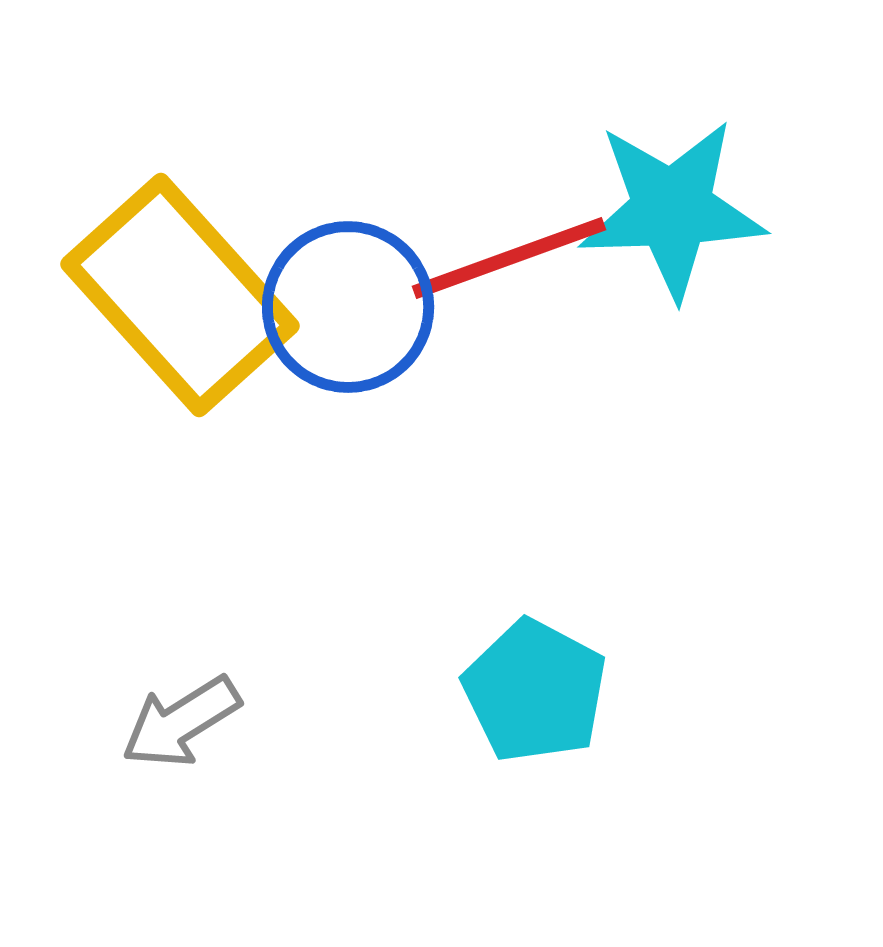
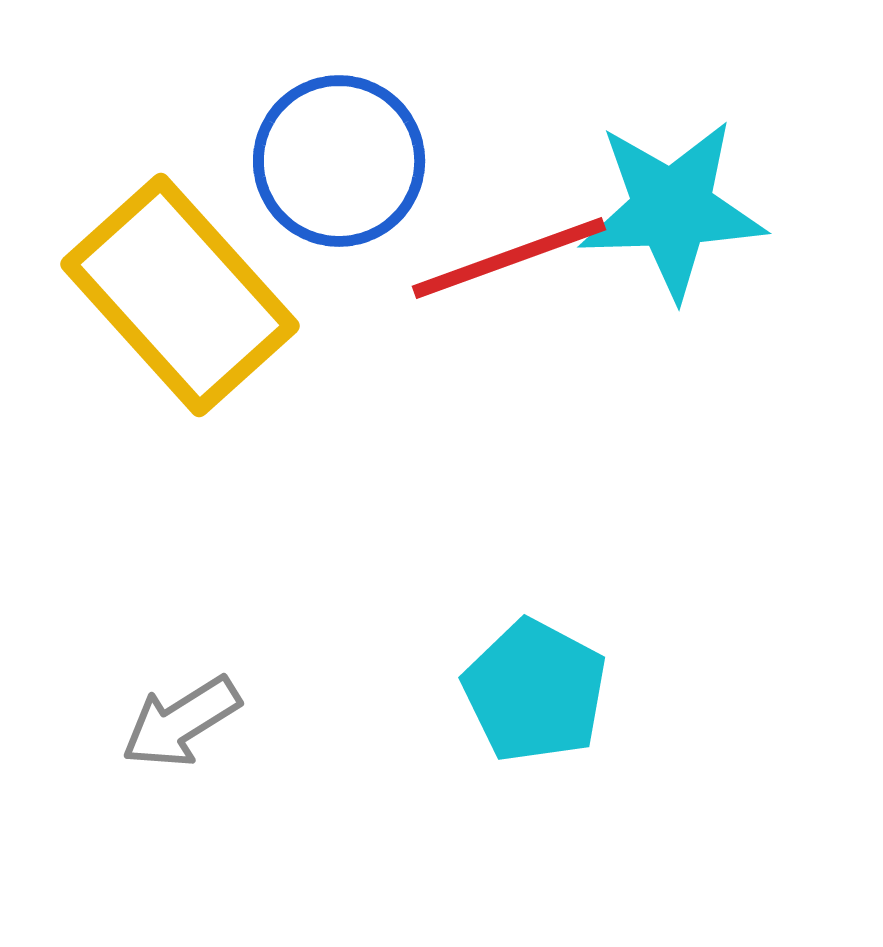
blue circle: moved 9 px left, 146 px up
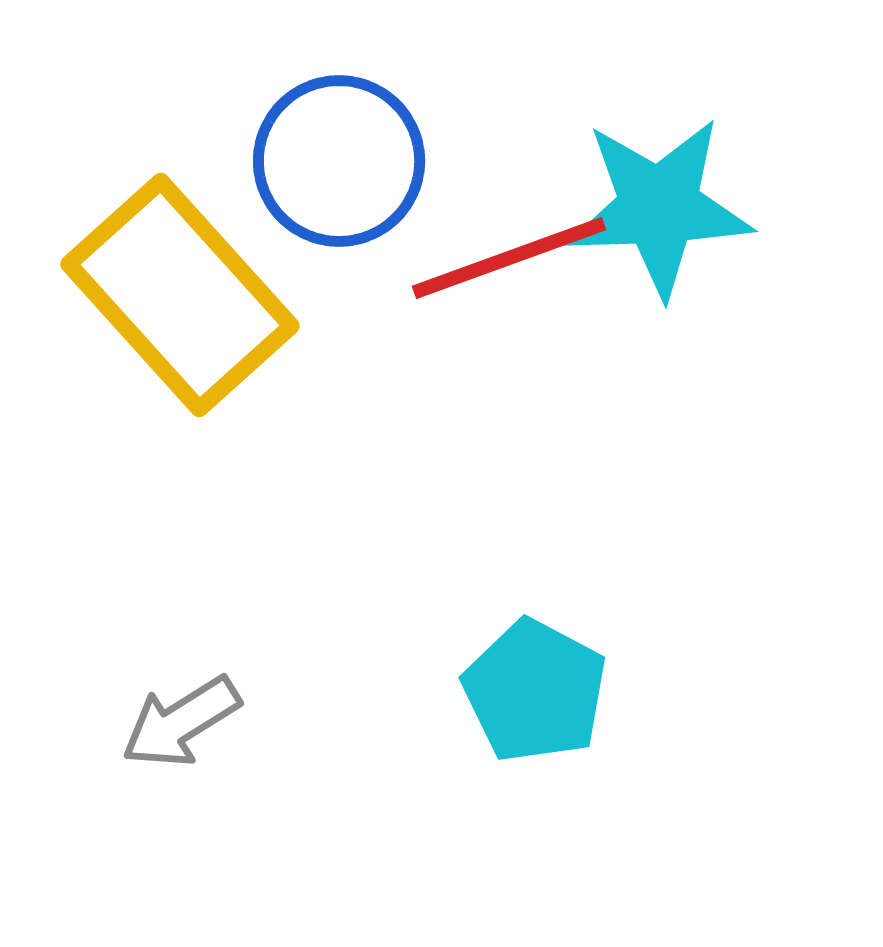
cyan star: moved 13 px left, 2 px up
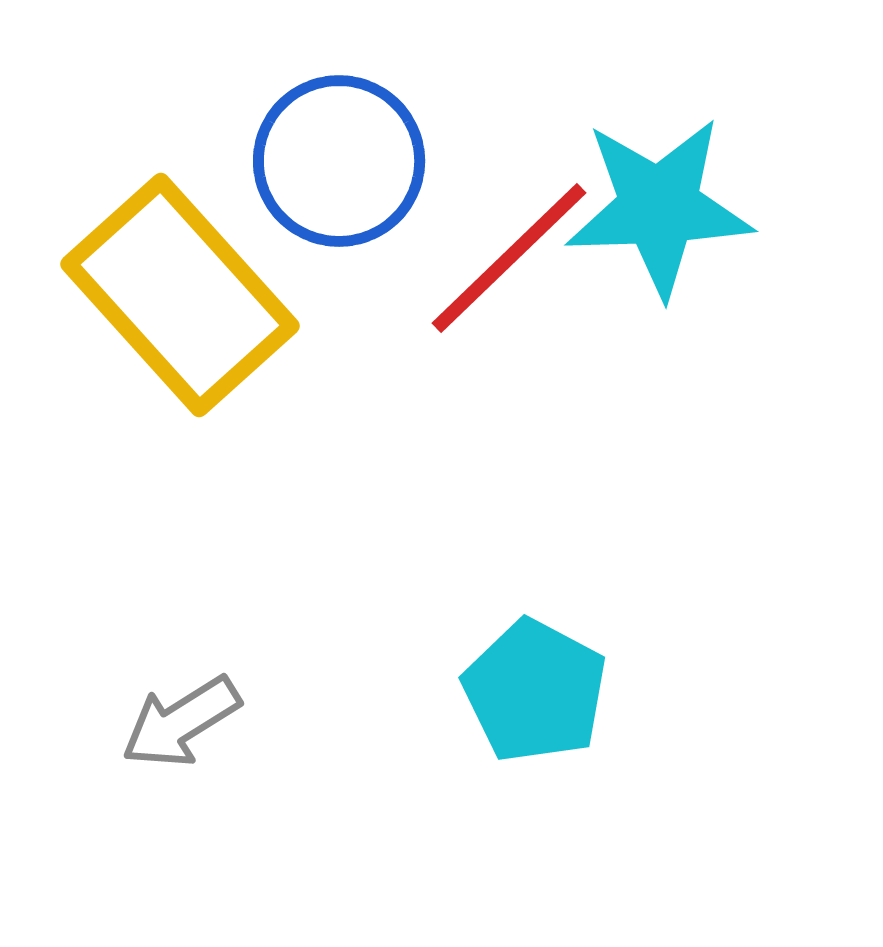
red line: rotated 24 degrees counterclockwise
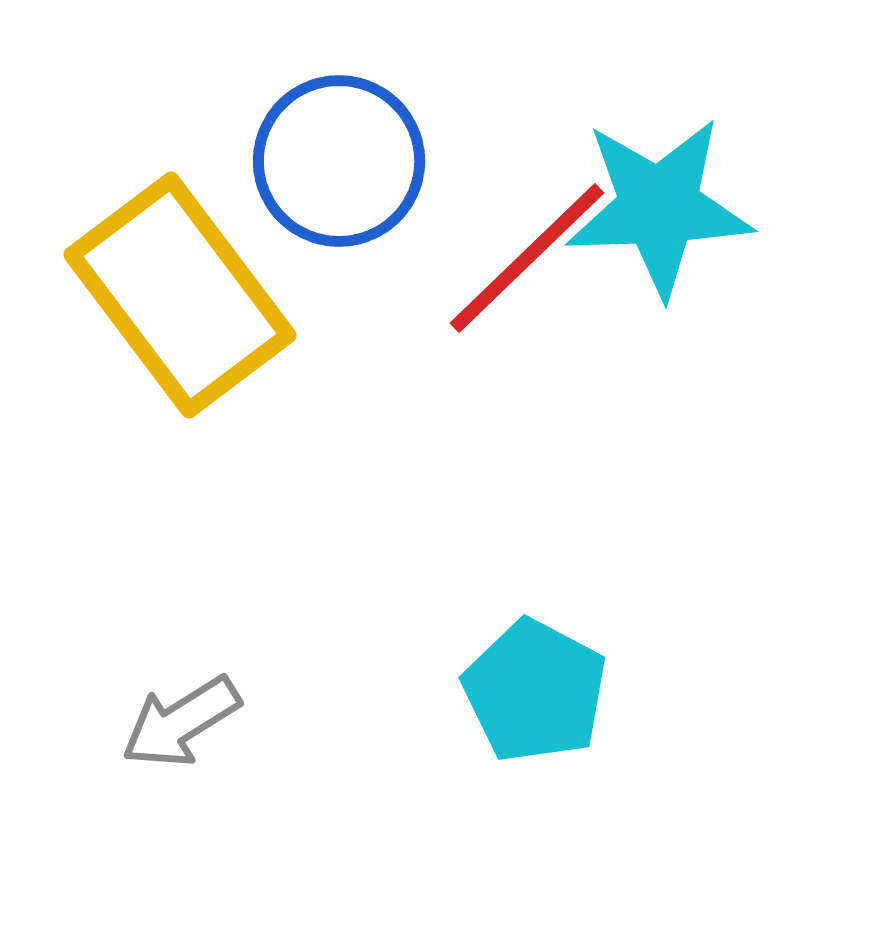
red line: moved 18 px right
yellow rectangle: rotated 5 degrees clockwise
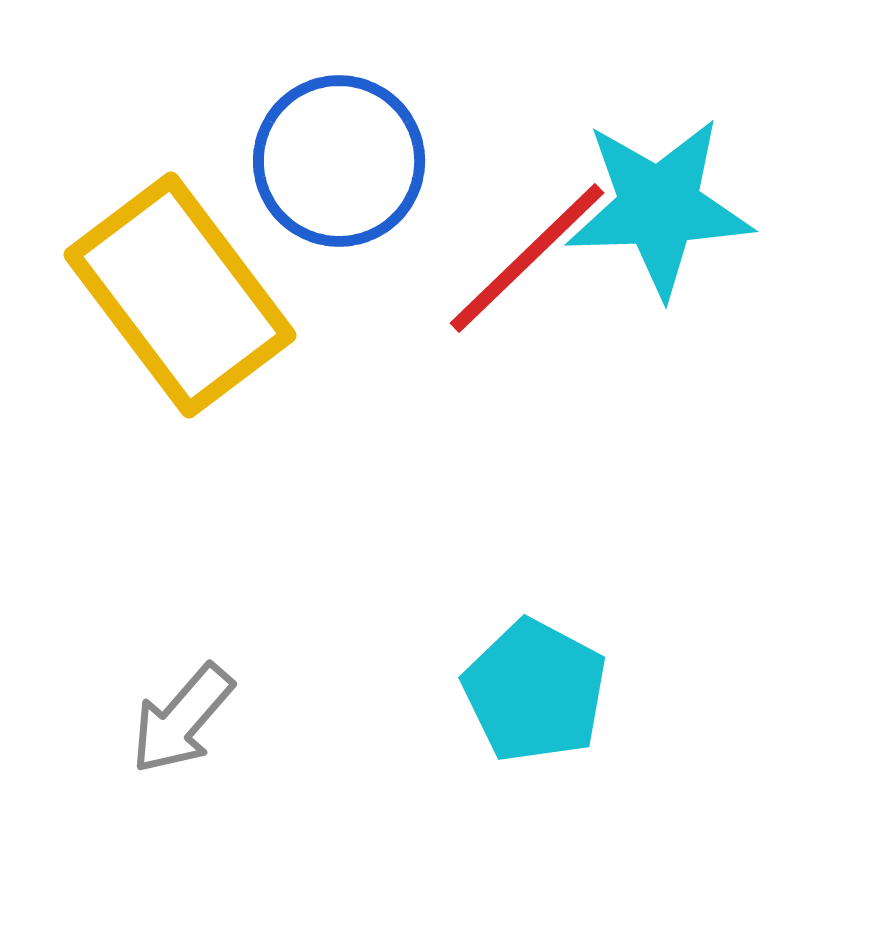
gray arrow: moved 1 px right, 3 px up; rotated 17 degrees counterclockwise
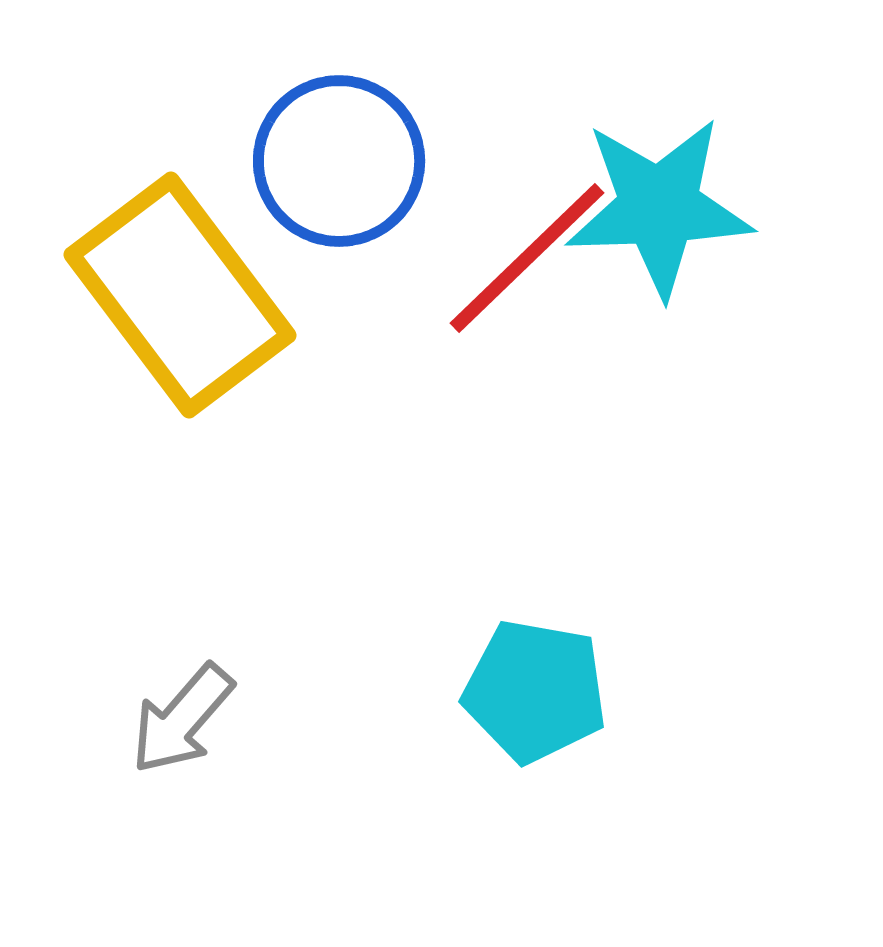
cyan pentagon: rotated 18 degrees counterclockwise
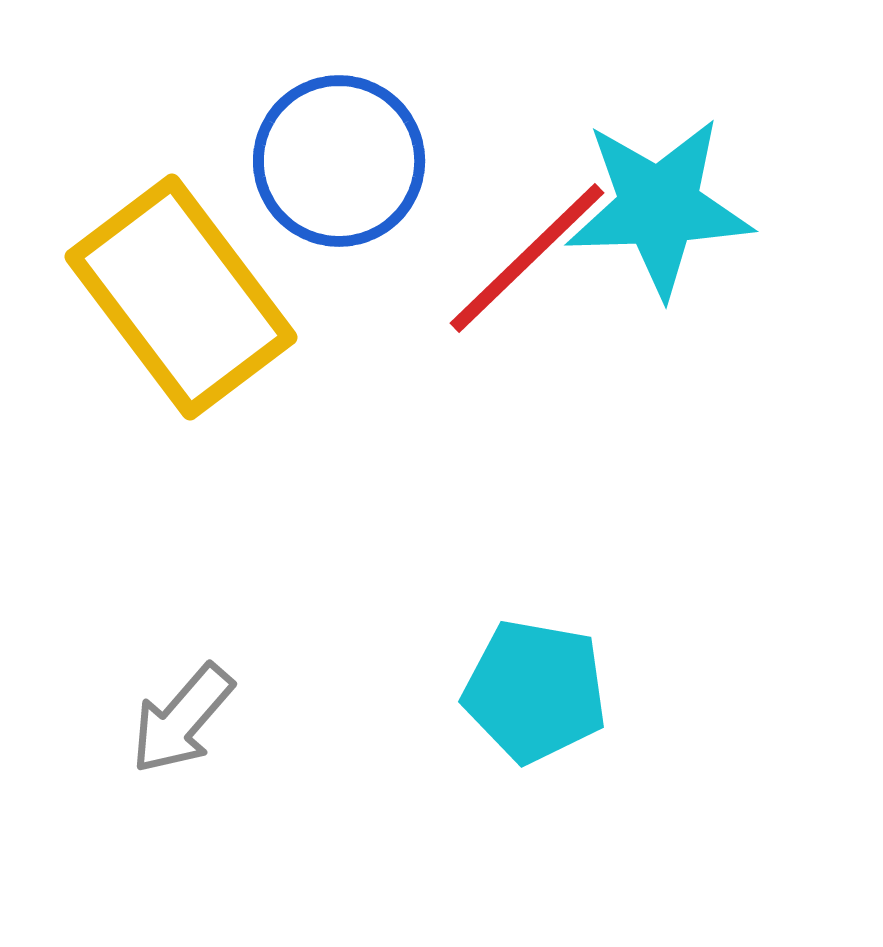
yellow rectangle: moved 1 px right, 2 px down
